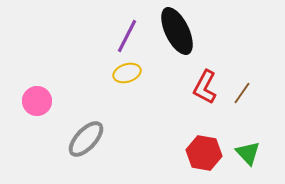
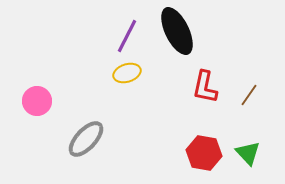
red L-shape: rotated 16 degrees counterclockwise
brown line: moved 7 px right, 2 px down
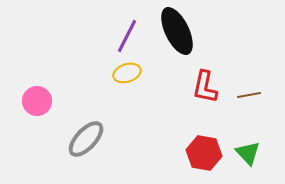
brown line: rotated 45 degrees clockwise
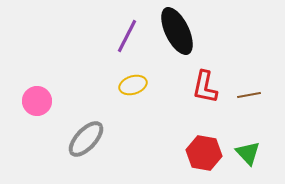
yellow ellipse: moved 6 px right, 12 px down
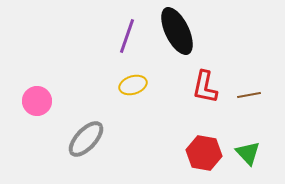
purple line: rotated 8 degrees counterclockwise
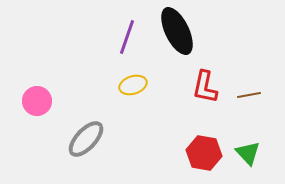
purple line: moved 1 px down
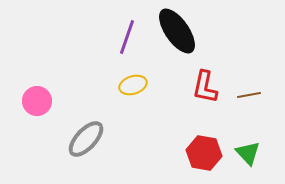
black ellipse: rotated 9 degrees counterclockwise
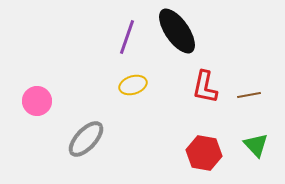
green triangle: moved 8 px right, 8 px up
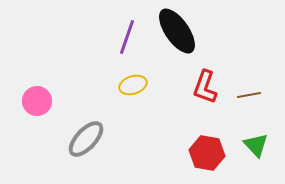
red L-shape: rotated 8 degrees clockwise
red hexagon: moved 3 px right
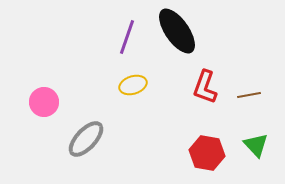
pink circle: moved 7 px right, 1 px down
